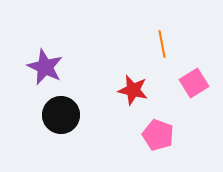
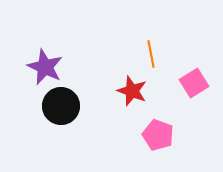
orange line: moved 11 px left, 10 px down
red star: moved 1 px left, 1 px down; rotated 8 degrees clockwise
black circle: moved 9 px up
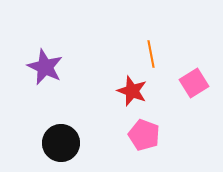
black circle: moved 37 px down
pink pentagon: moved 14 px left
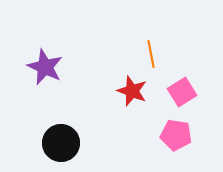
pink square: moved 12 px left, 9 px down
pink pentagon: moved 32 px right; rotated 12 degrees counterclockwise
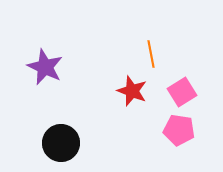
pink pentagon: moved 3 px right, 5 px up
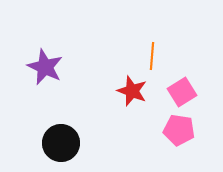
orange line: moved 1 px right, 2 px down; rotated 16 degrees clockwise
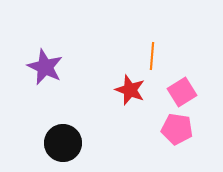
red star: moved 2 px left, 1 px up
pink pentagon: moved 2 px left, 1 px up
black circle: moved 2 px right
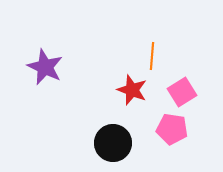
red star: moved 2 px right
pink pentagon: moved 5 px left
black circle: moved 50 px right
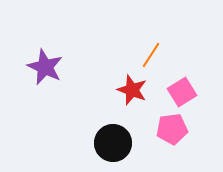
orange line: moved 1 px left, 1 px up; rotated 28 degrees clockwise
pink pentagon: rotated 16 degrees counterclockwise
